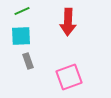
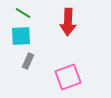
green line: moved 1 px right, 2 px down; rotated 56 degrees clockwise
gray rectangle: rotated 42 degrees clockwise
pink square: moved 1 px left
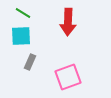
gray rectangle: moved 2 px right, 1 px down
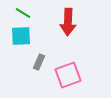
gray rectangle: moved 9 px right
pink square: moved 2 px up
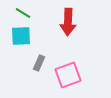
gray rectangle: moved 1 px down
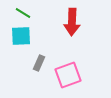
red arrow: moved 4 px right
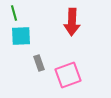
green line: moved 9 px left; rotated 42 degrees clockwise
gray rectangle: rotated 42 degrees counterclockwise
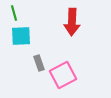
pink square: moved 5 px left; rotated 8 degrees counterclockwise
